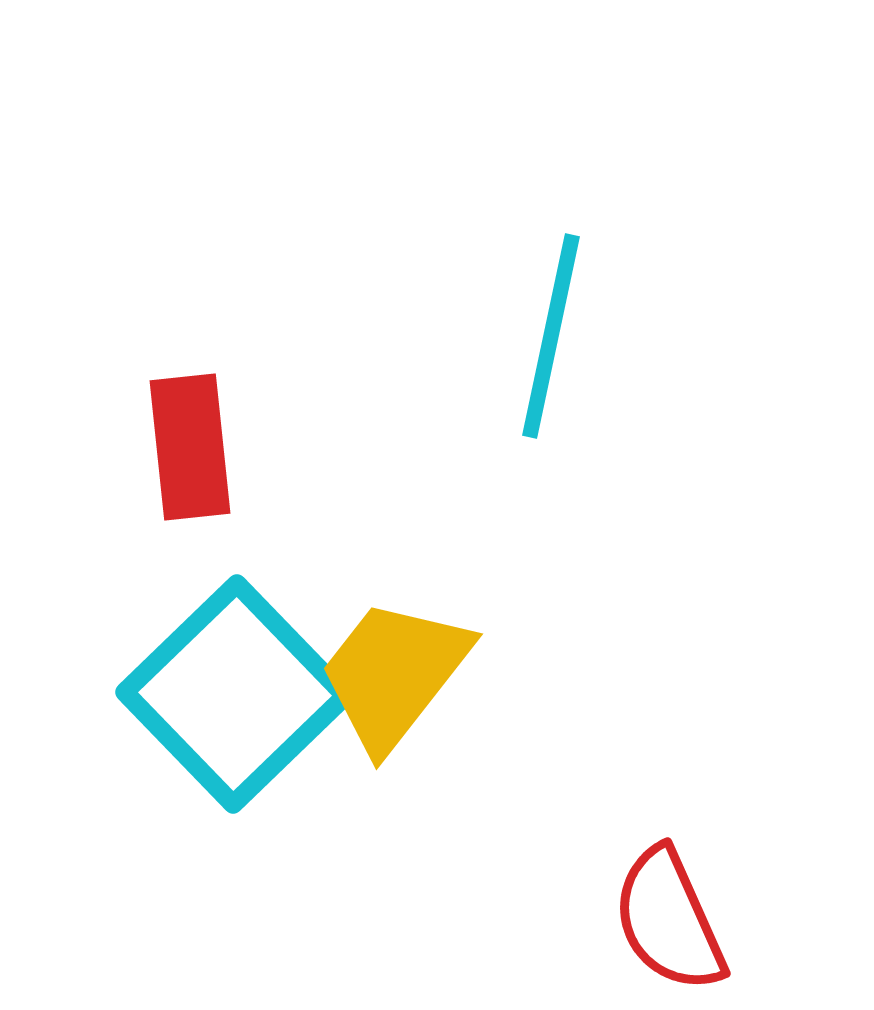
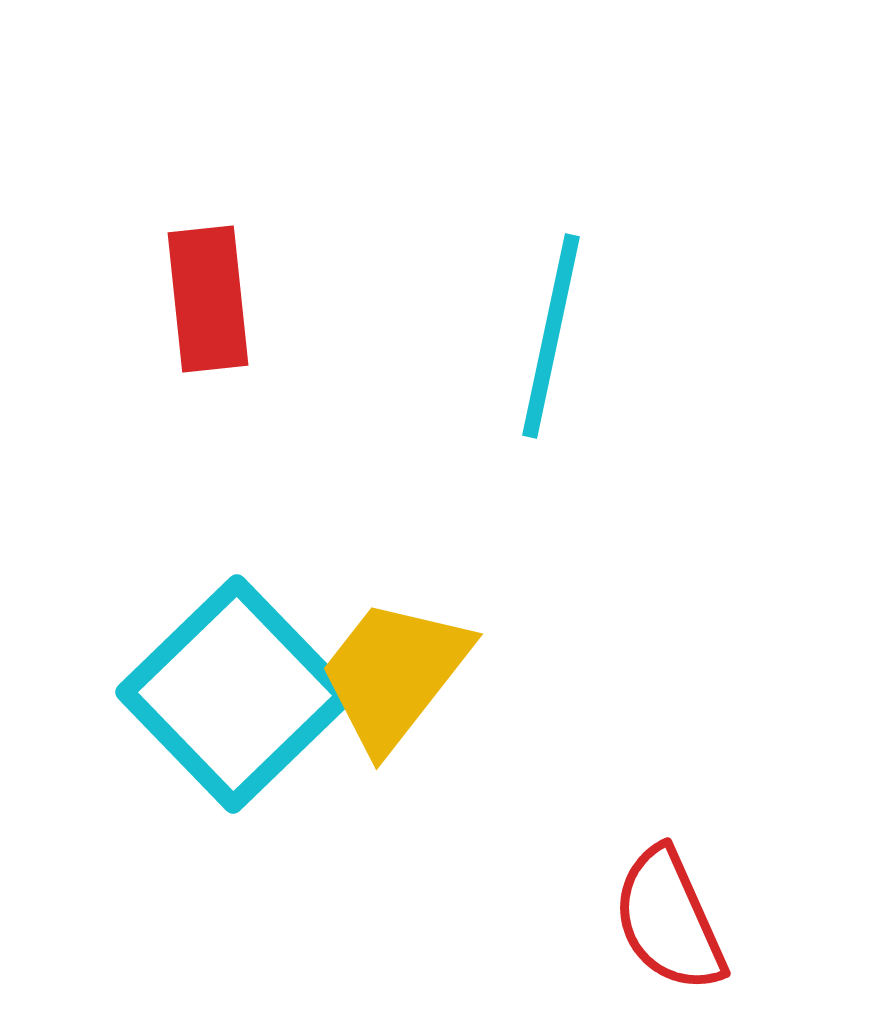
red rectangle: moved 18 px right, 148 px up
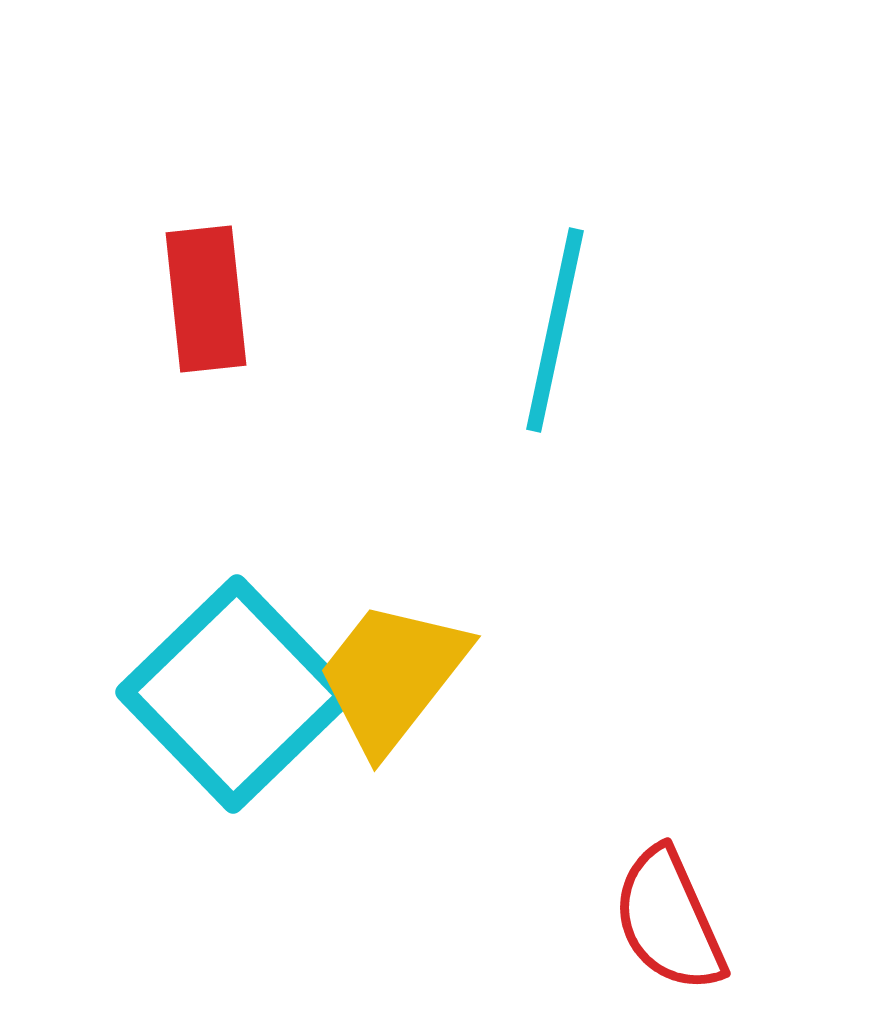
red rectangle: moved 2 px left
cyan line: moved 4 px right, 6 px up
yellow trapezoid: moved 2 px left, 2 px down
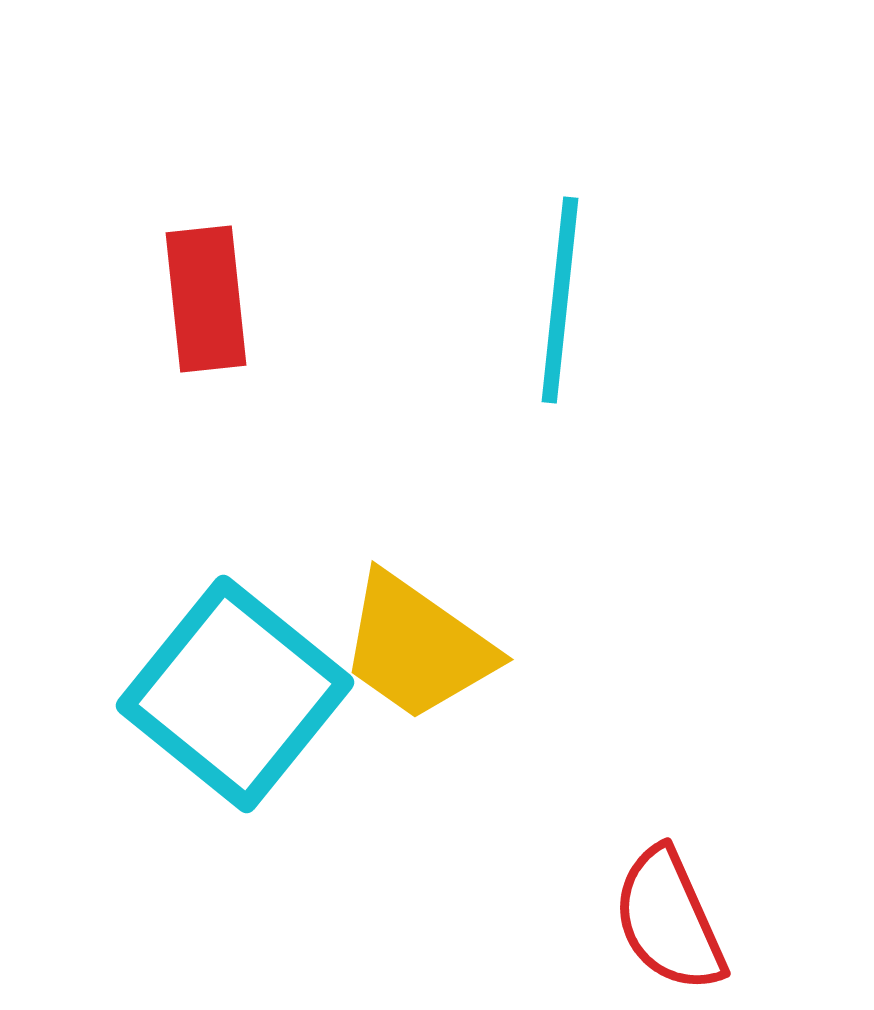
cyan line: moved 5 px right, 30 px up; rotated 6 degrees counterclockwise
yellow trapezoid: moved 25 px right, 29 px up; rotated 93 degrees counterclockwise
cyan square: rotated 7 degrees counterclockwise
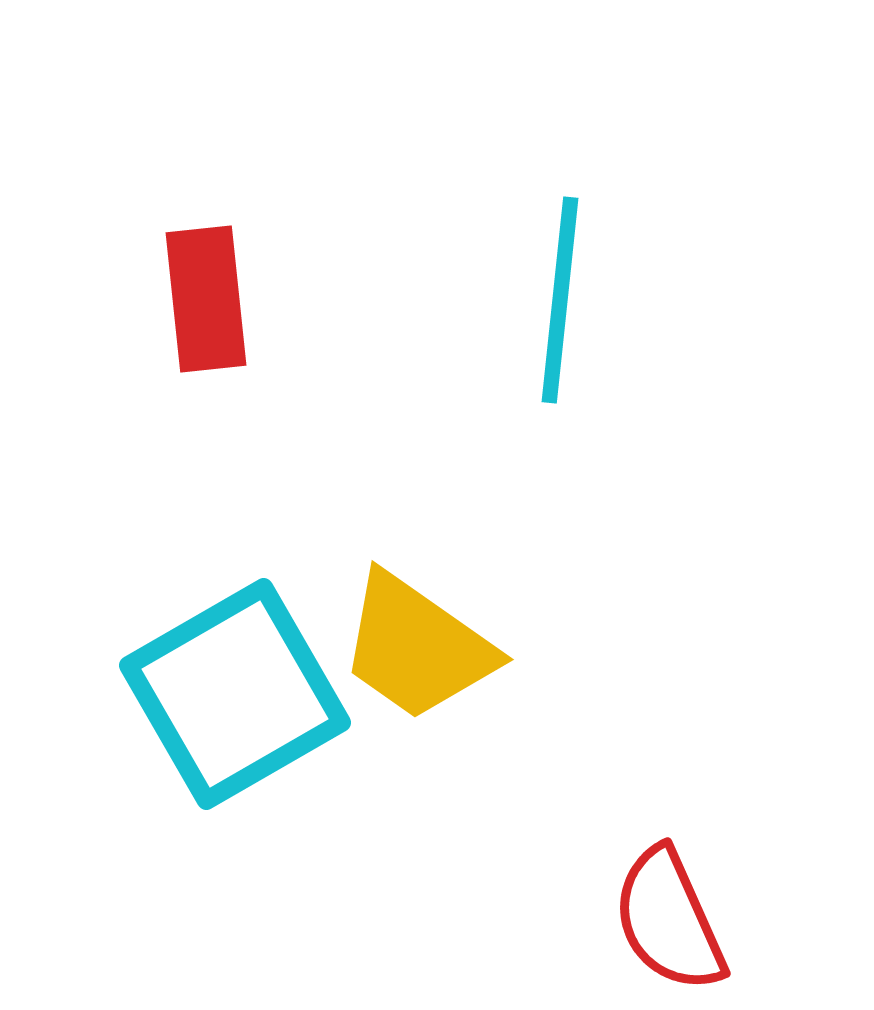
cyan square: rotated 21 degrees clockwise
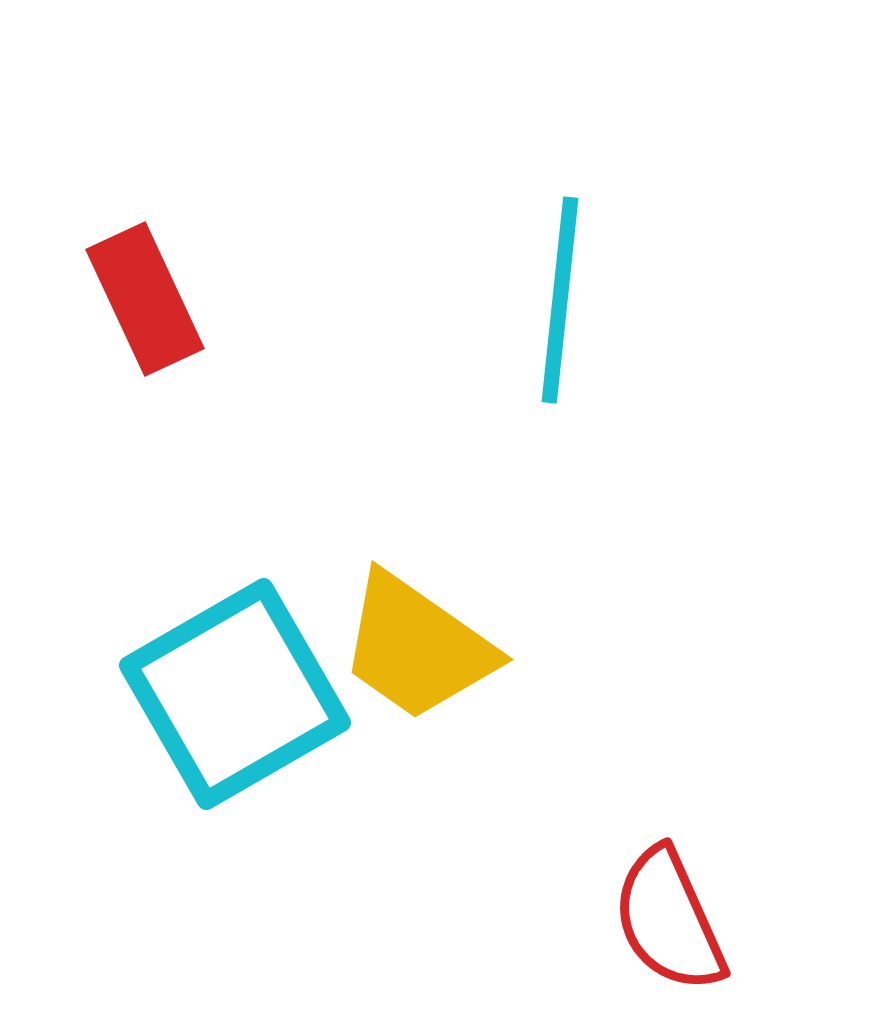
red rectangle: moved 61 px left; rotated 19 degrees counterclockwise
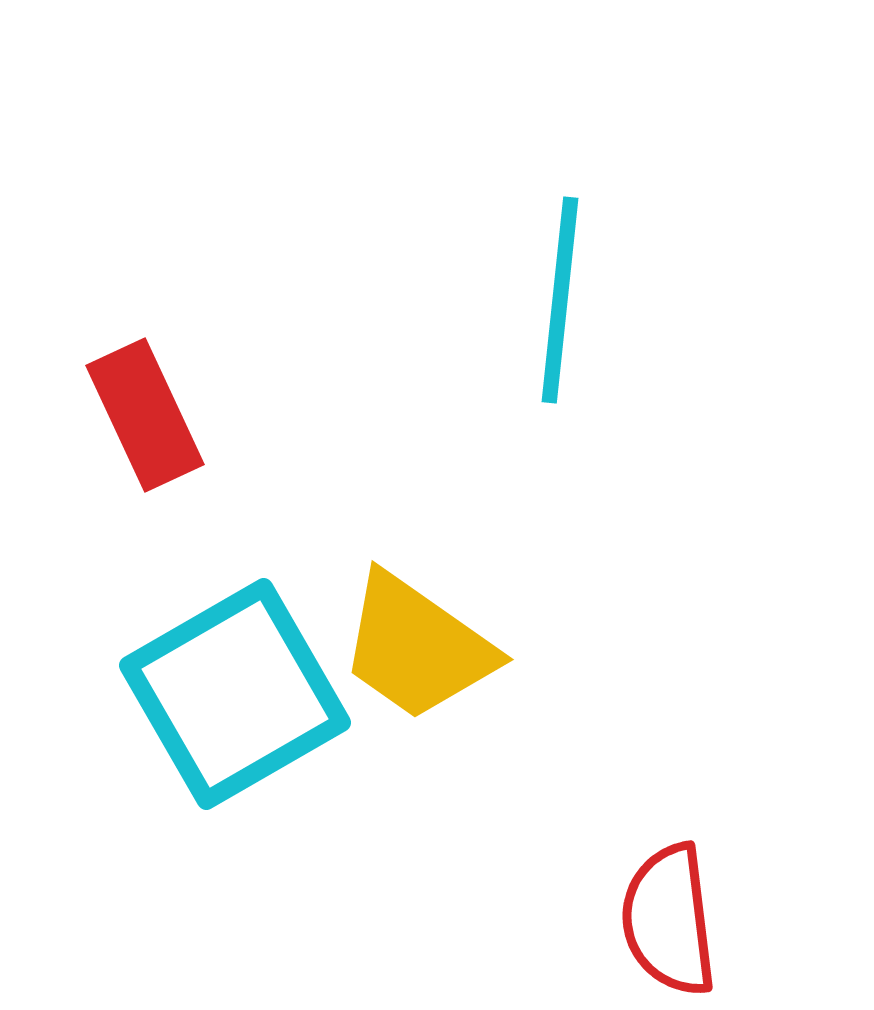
red rectangle: moved 116 px down
red semicircle: rotated 17 degrees clockwise
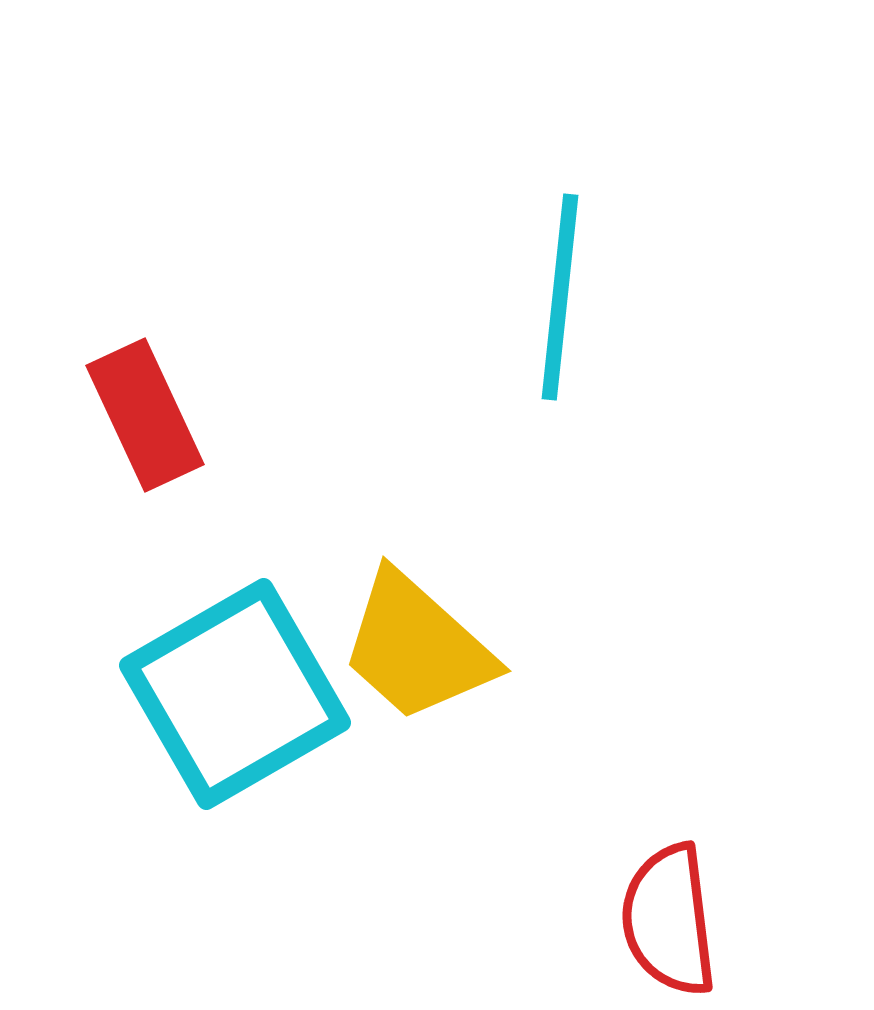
cyan line: moved 3 px up
yellow trapezoid: rotated 7 degrees clockwise
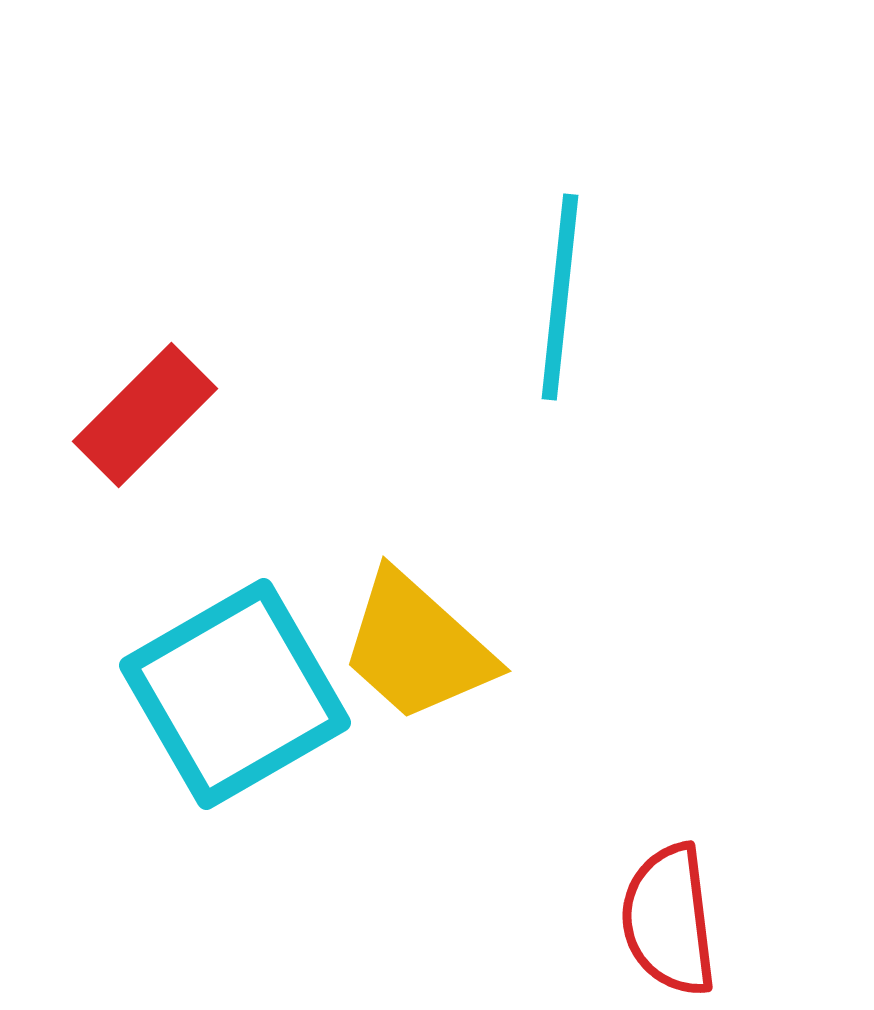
red rectangle: rotated 70 degrees clockwise
